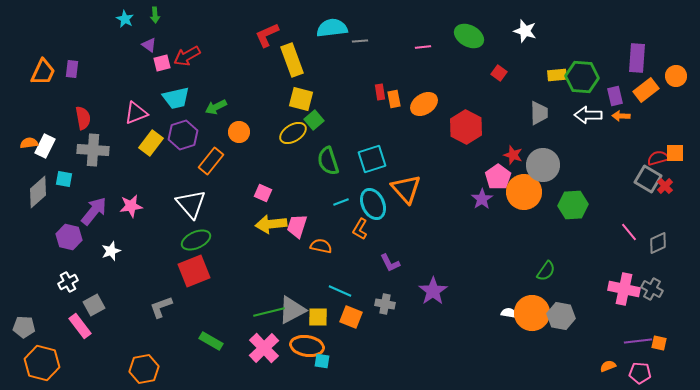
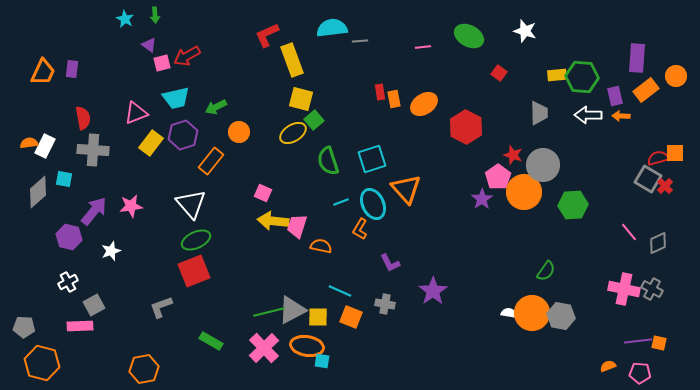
yellow arrow at (271, 224): moved 2 px right, 3 px up; rotated 12 degrees clockwise
pink rectangle at (80, 326): rotated 55 degrees counterclockwise
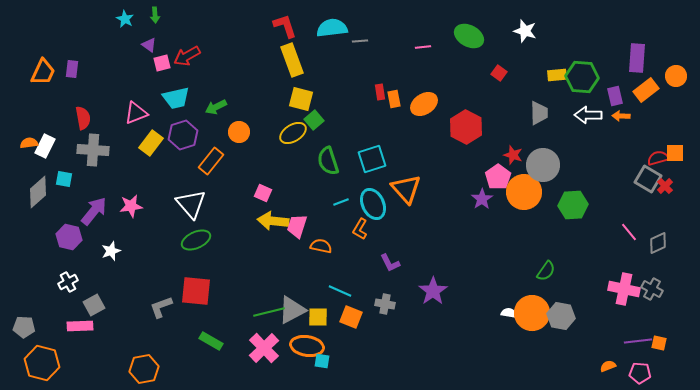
red L-shape at (267, 35): moved 18 px right, 9 px up; rotated 96 degrees clockwise
red square at (194, 271): moved 2 px right, 20 px down; rotated 28 degrees clockwise
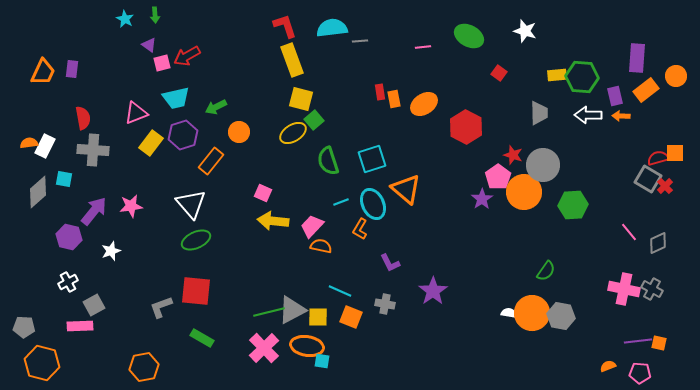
orange triangle at (406, 189): rotated 8 degrees counterclockwise
pink trapezoid at (297, 226): moved 15 px right; rotated 25 degrees clockwise
green rectangle at (211, 341): moved 9 px left, 3 px up
orange hexagon at (144, 369): moved 2 px up
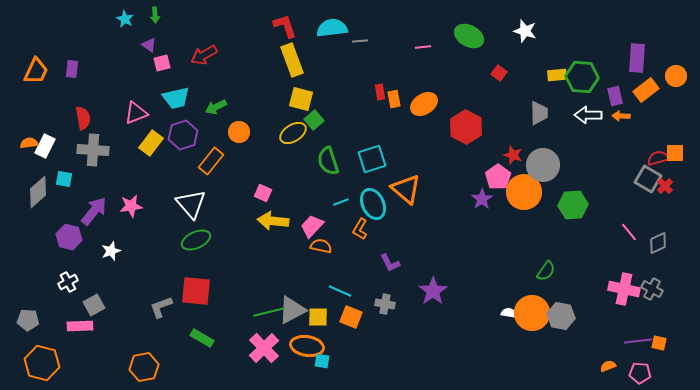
red arrow at (187, 56): moved 17 px right, 1 px up
orange trapezoid at (43, 72): moved 7 px left, 1 px up
gray pentagon at (24, 327): moved 4 px right, 7 px up
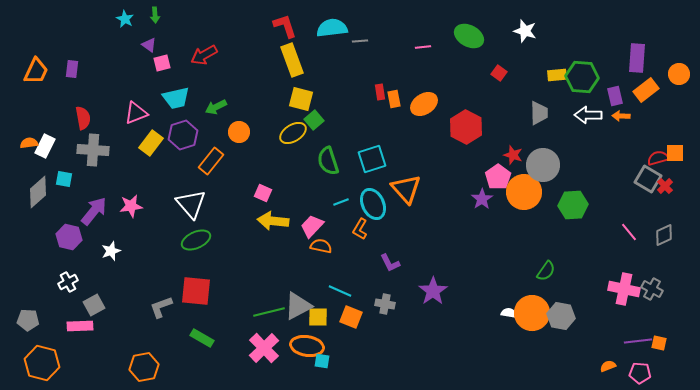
orange circle at (676, 76): moved 3 px right, 2 px up
orange triangle at (406, 189): rotated 8 degrees clockwise
gray diamond at (658, 243): moved 6 px right, 8 px up
gray triangle at (292, 310): moved 6 px right, 4 px up
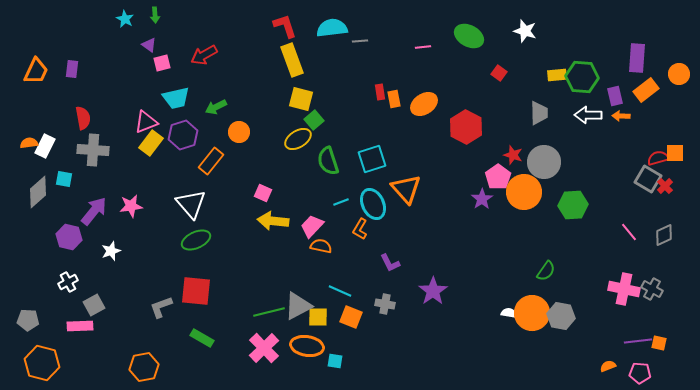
pink triangle at (136, 113): moved 10 px right, 9 px down
yellow ellipse at (293, 133): moved 5 px right, 6 px down
gray circle at (543, 165): moved 1 px right, 3 px up
cyan square at (322, 361): moved 13 px right
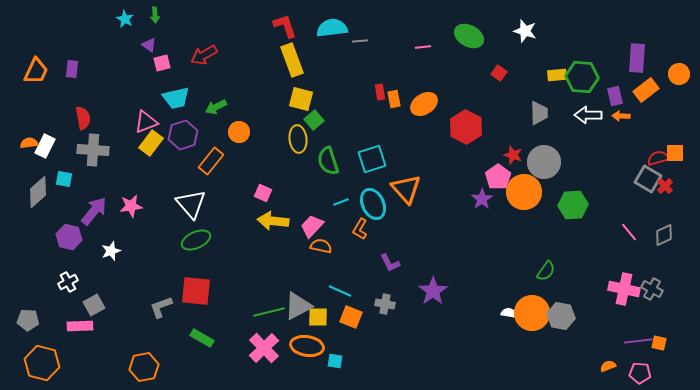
yellow ellipse at (298, 139): rotated 64 degrees counterclockwise
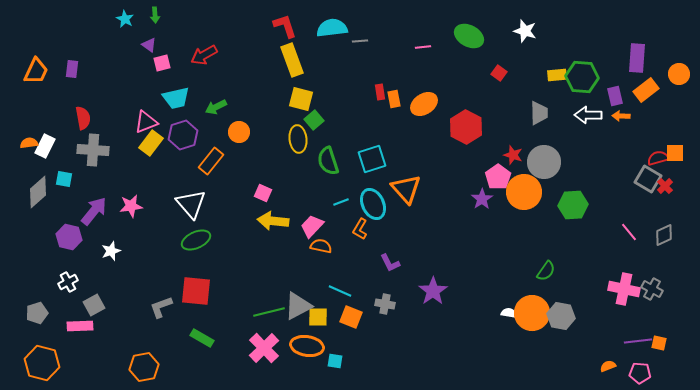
gray pentagon at (28, 320): moved 9 px right, 7 px up; rotated 20 degrees counterclockwise
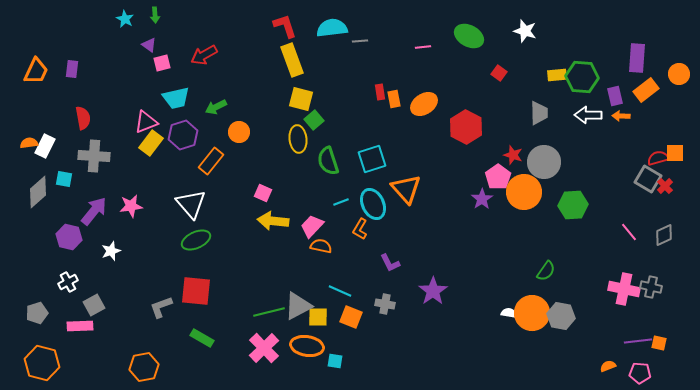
gray cross at (93, 150): moved 1 px right, 6 px down
gray cross at (652, 289): moved 1 px left, 2 px up; rotated 15 degrees counterclockwise
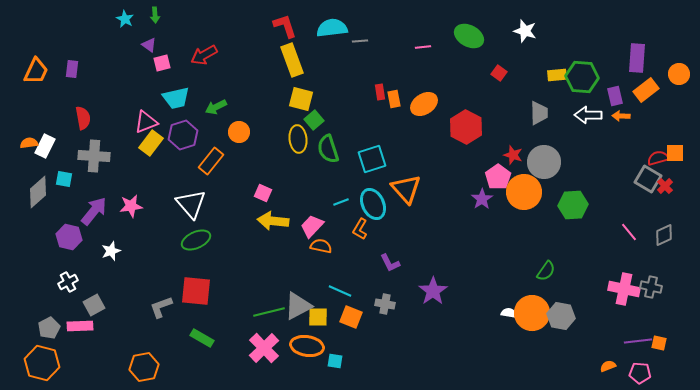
green semicircle at (328, 161): moved 12 px up
gray pentagon at (37, 313): moved 12 px right, 15 px down; rotated 10 degrees counterclockwise
